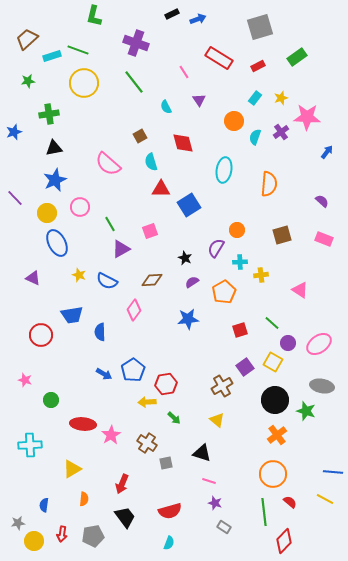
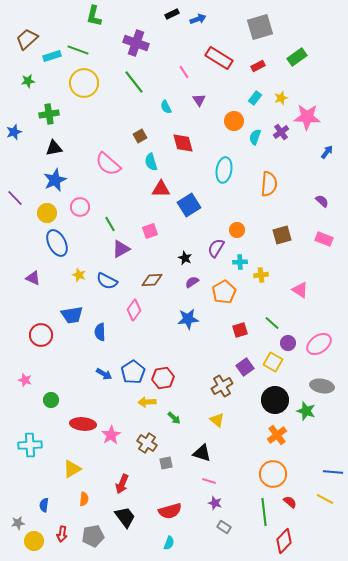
blue pentagon at (133, 370): moved 2 px down
red hexagon at (166, 384): moved 3 px left, 6 px up
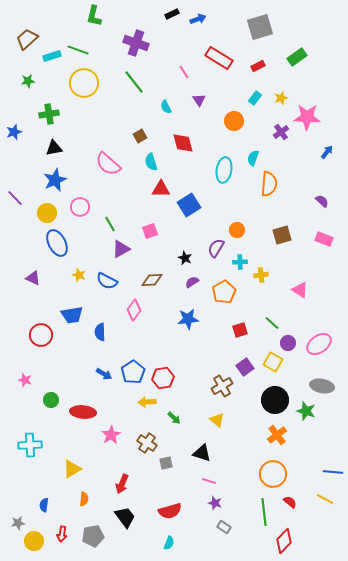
cyan semicircle at (255, 137): moved 2 px left, 21 px down
red ellipse at (83, 424): moved 12 px up
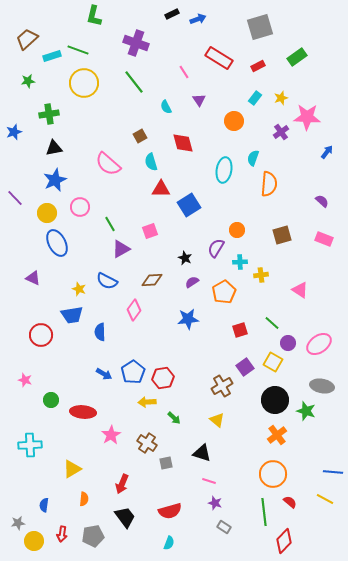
yellow star at (79, 275): moved 14 px down
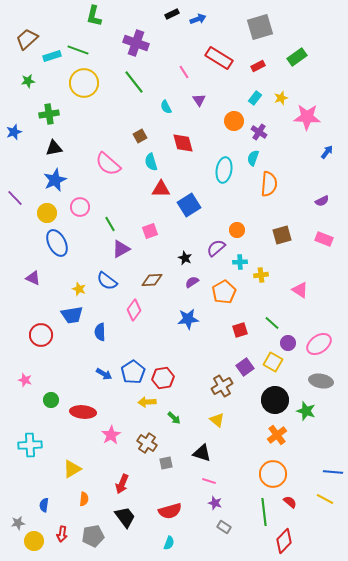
purple cross at (281, 132): moved 22 px left; rotated 21 degrees counterclockwise
purple semicircle at (322, 201): rotated 112 degrees clockwise
purple semicircle at (216, 248): rotated 18 degrees clockwise
blue semicircle at (107, 281): rotated 10 degrees clockwise
gray ellipse at (322, 386): moved 1 px left, 5 px up
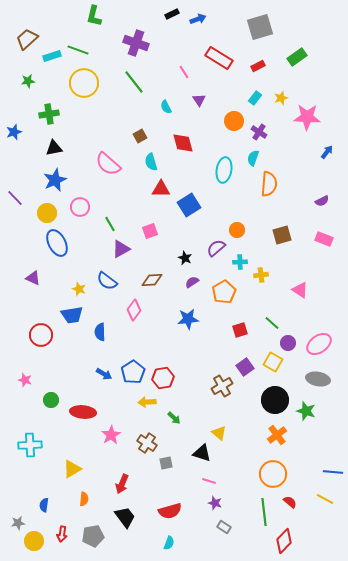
gray ellipse at (321, 381): moved 3 px left, 2 px up
yellow triangle at (217, 420): moved 2 px right, 13 px down
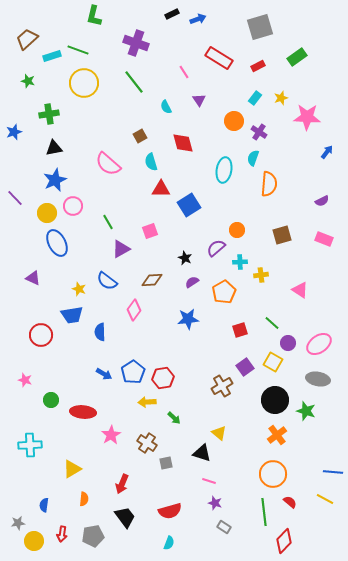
green star at (28, 81): rotated 24 degrees clockwise
pink circle at (80, 207): moved 7 px left, 1 px up
green line at (110, 224): moved 2 px left, 2 px up
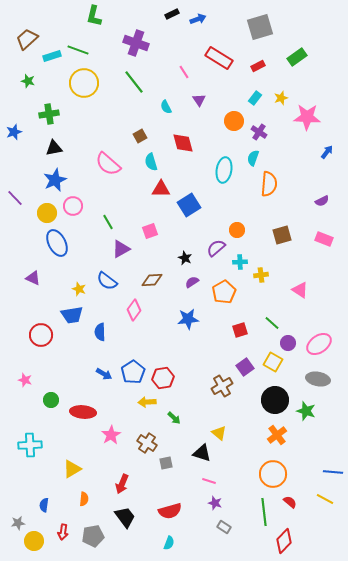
red arrow at (62, 534): moved 1 px right, 2 px up
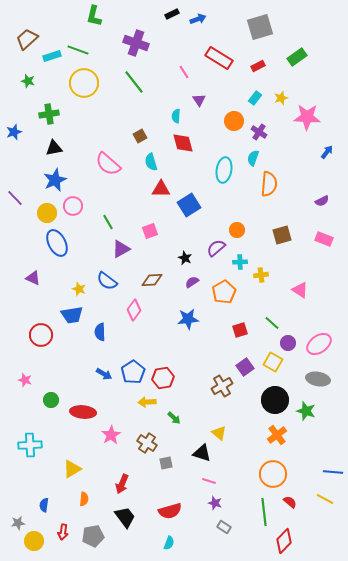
cyan semicircle at (166, 107): moved 10 px right, 9 px down; rotated 32 degrees clockwise
